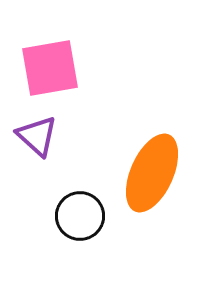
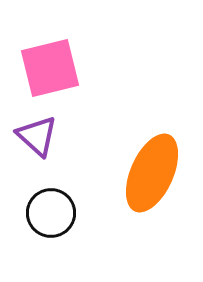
pink square: rotated 4 degrees counterclockwise
black circle: moved 29 px left, 3 px up
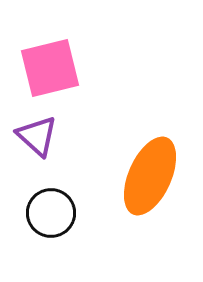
orange ellipse: moved 2 px left, 3 px down
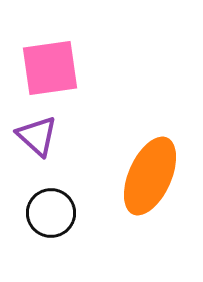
pink square: rotated 6 degrees clockwise
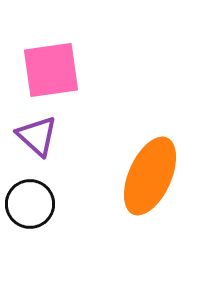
pink square: moved 1 px right, 2 px down
black circle: moved 21 px left, 9 px up
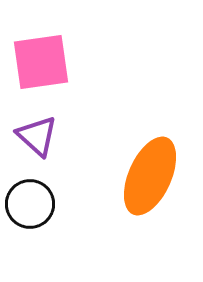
pink square: moved 10 px left, 8 px up
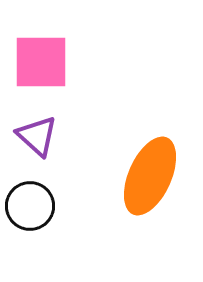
pink square: rotated 8 degrees clockwise
black circle: moved 2 px down
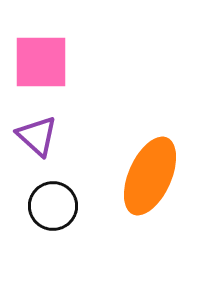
black circle: moved 23 px right
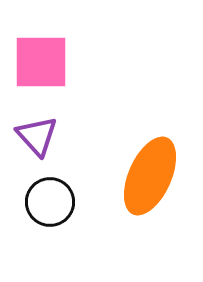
purple triangle: rotated 6 degrees clockwise
black circle: moved 3 px left, 4 px up
